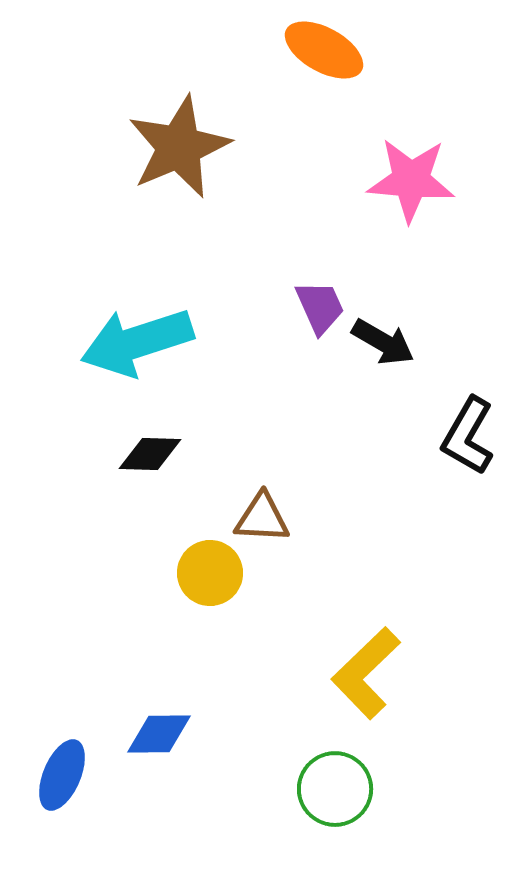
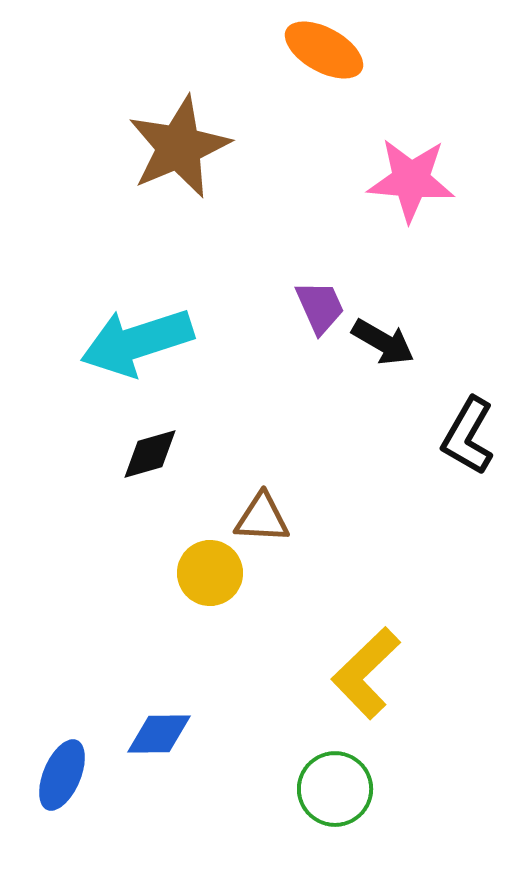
black diamond: rotated 18 degrees counterclockwise
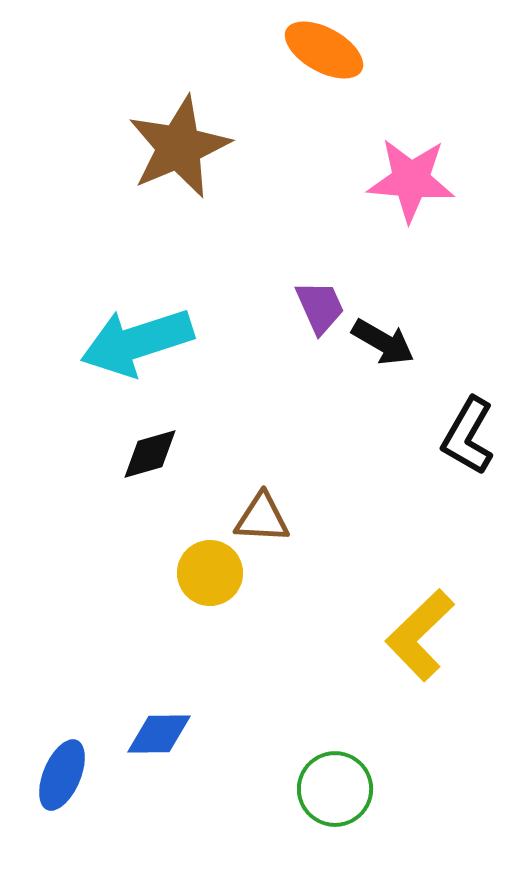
yellow L-shape: moved 54 px right, 38 px up
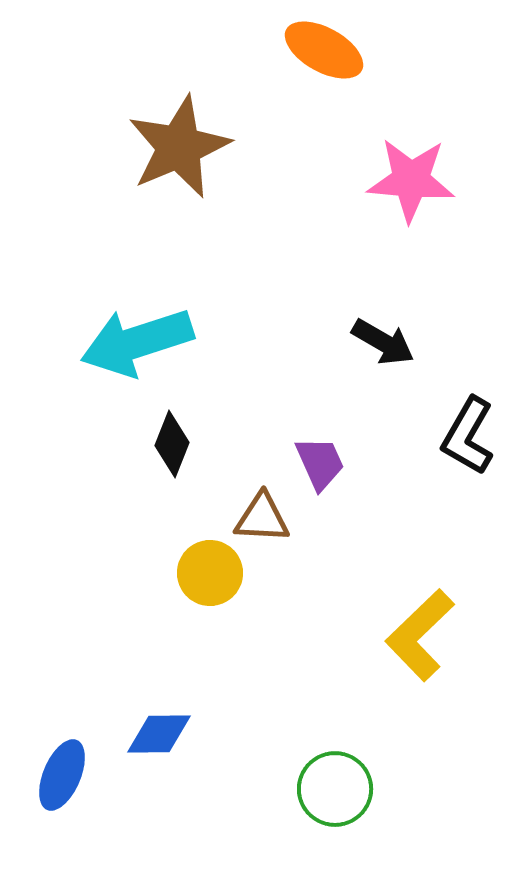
purple trapezoid: moved 156 px down
black diamond: moved 22 px right, 10 px up; rotated 52 degrees counterclockwise
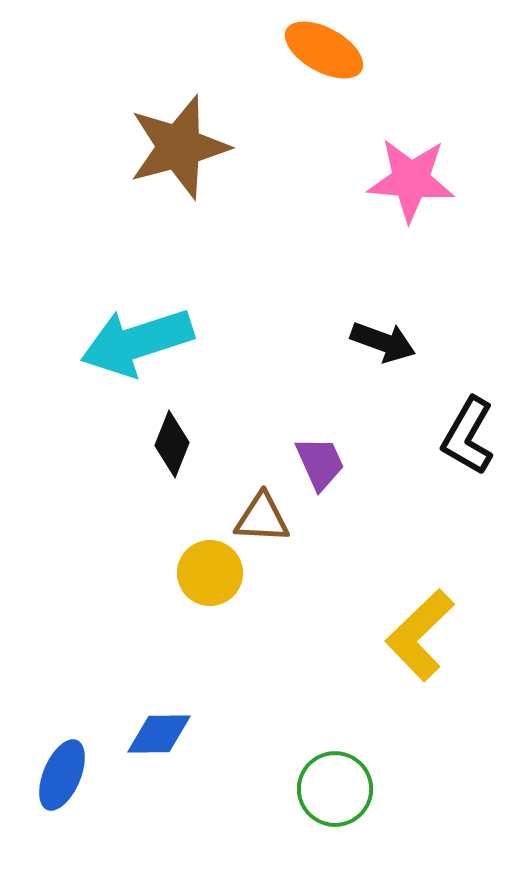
brown star: rotated 8 degrees clockwise
black arrow: rotated 10 degrees counterclockwise
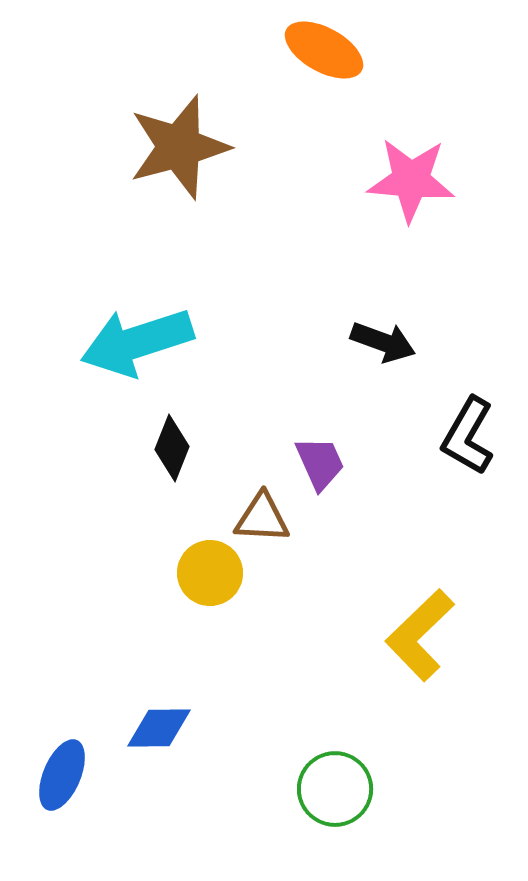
black diamond: moved 4 px down
blue diamond: moved 6 px up
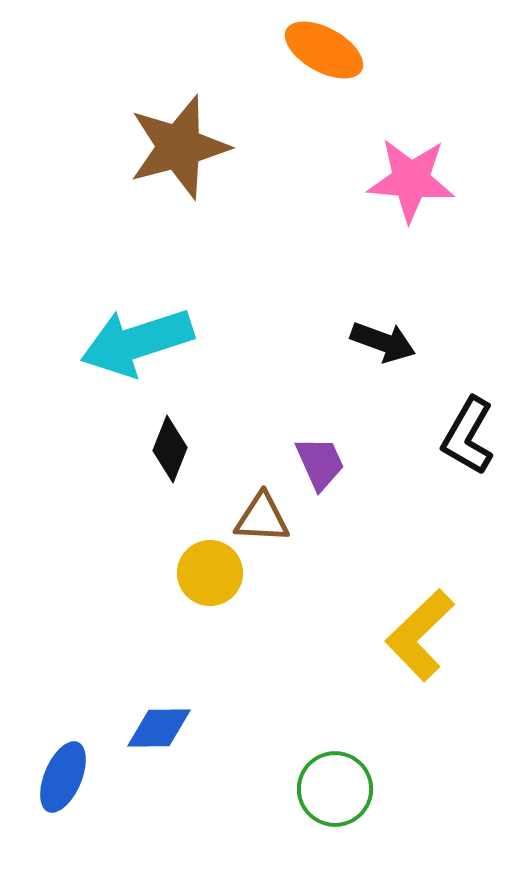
black diamond: moved 2 px left, 1 px down
blue ellipse: moved 1 px right, 2 px down
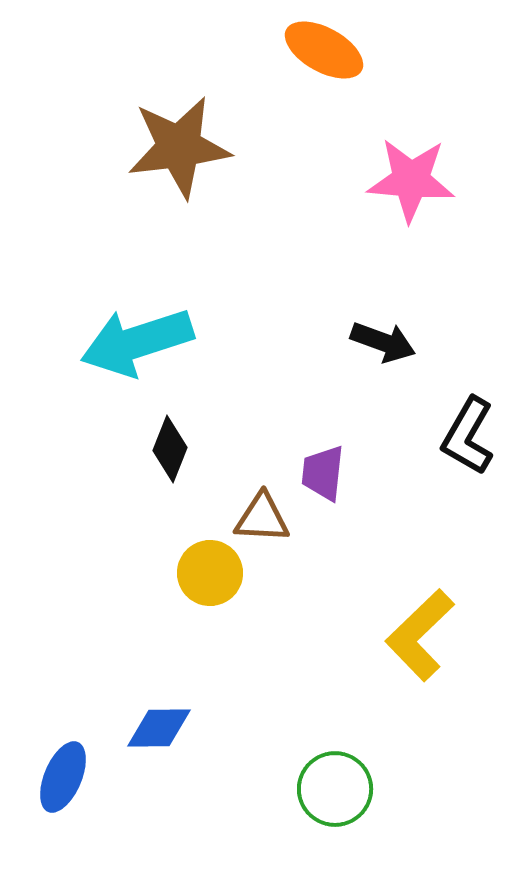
brown star: rotated 8 degrees clockwise
purple trapezoid: moved 3 px right, 10 px down; rotated 150 degrees counterclockwise
